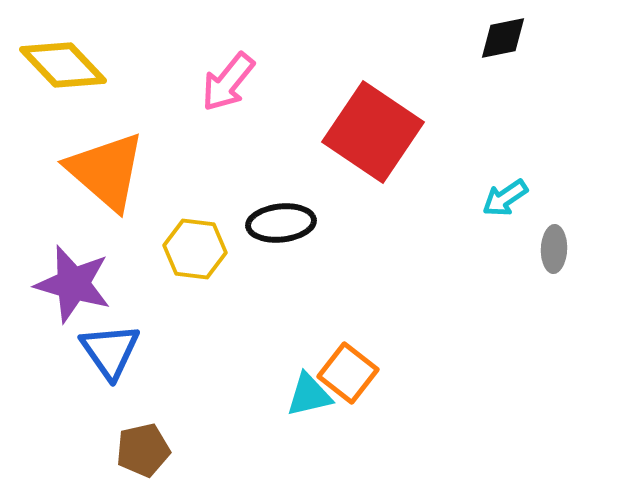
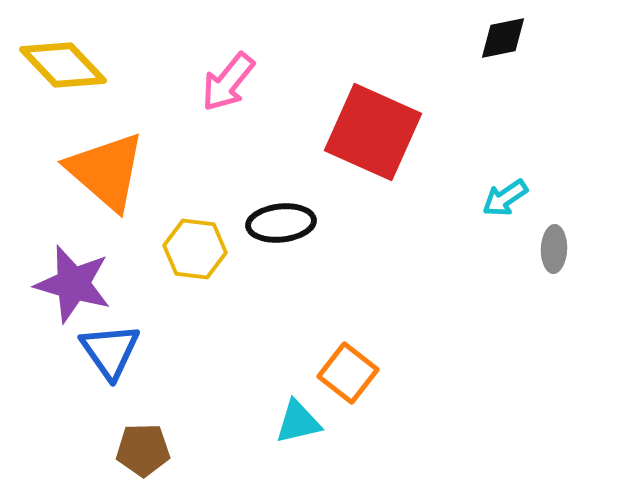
red square: rotated 10 degrees counterclockwise
cyan triangle: moved 11 px left, 27 px down
brown pentagon: rotated 12 degrees clockwise
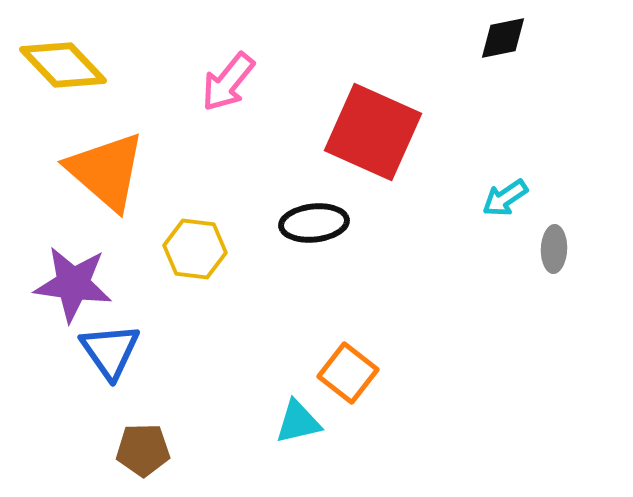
black ellipse: moved 33 px right
purple star: rotated 8 degrees counterclockwise
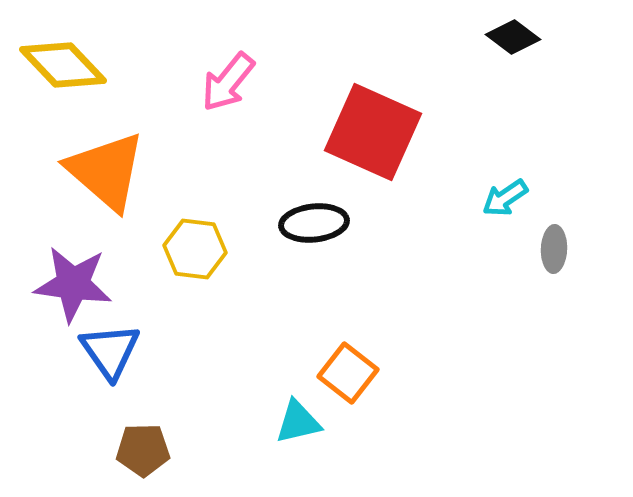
black diamond: moved 10 px right, 1 px up; rotated 48 degrees clockwise
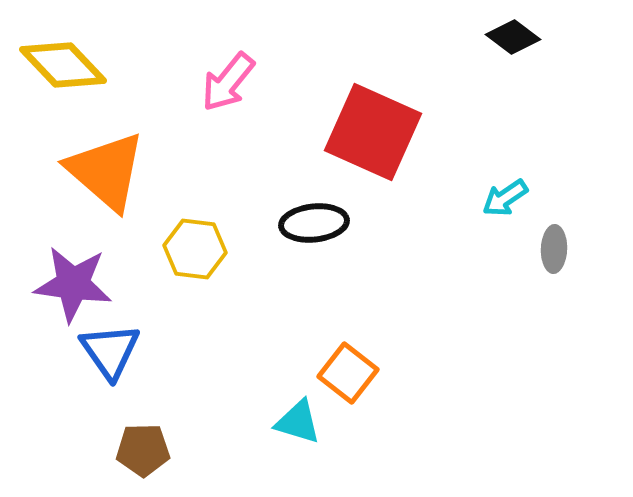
cyan triangle: rotated 30 degrees clockwise
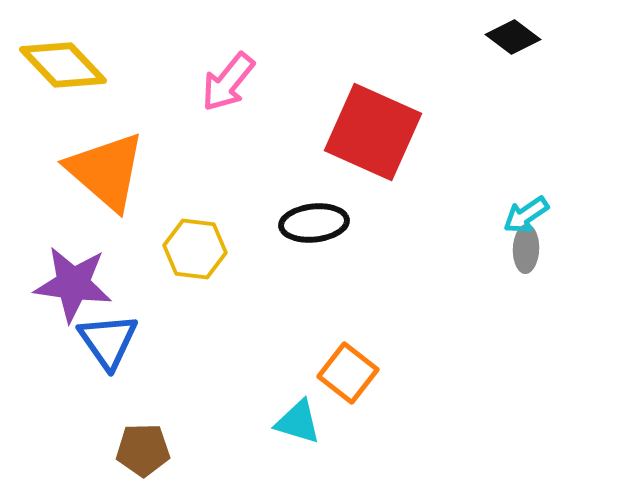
cyan arrow: moved 21 px right, 17 px down
gray ellipse: moved 28 px left
blue triangle: moved 2 px left, 10 px up
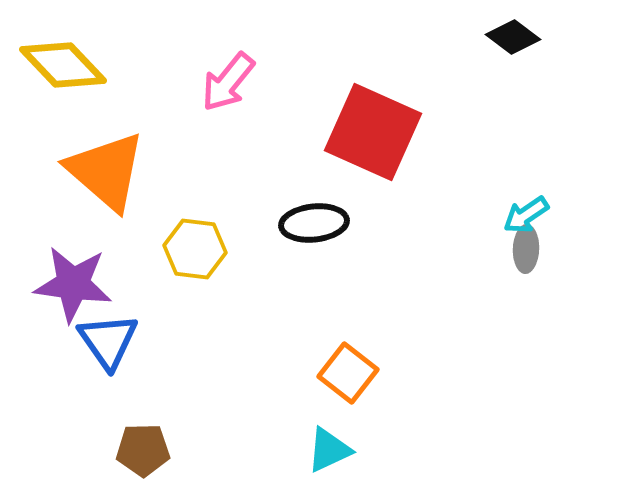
cyan triangle: moved 31 px right, 28 px down; rotated 42 degrees counterclockwise
